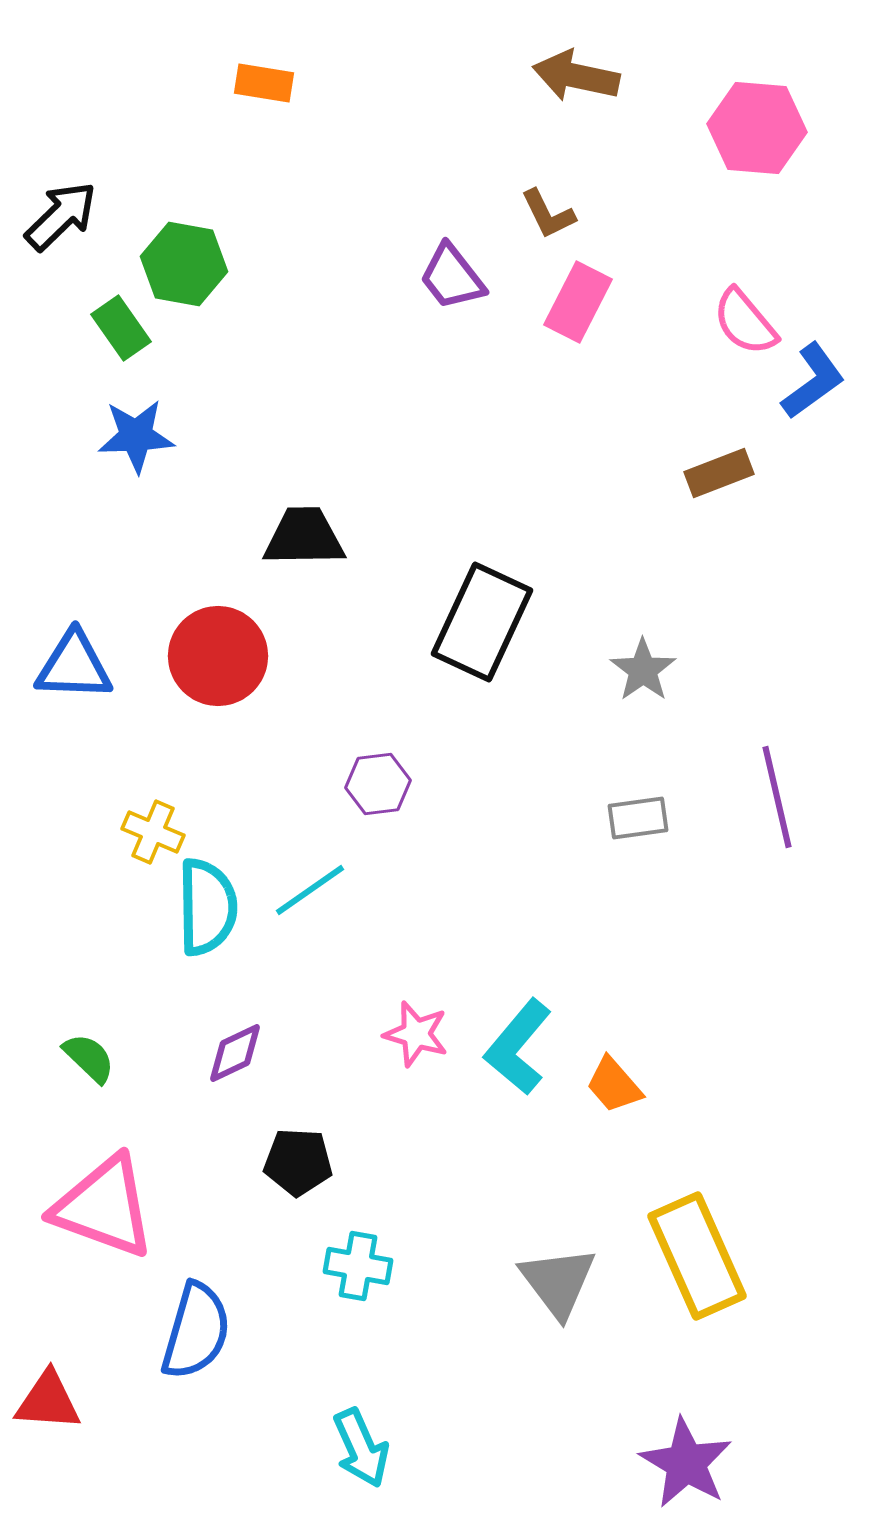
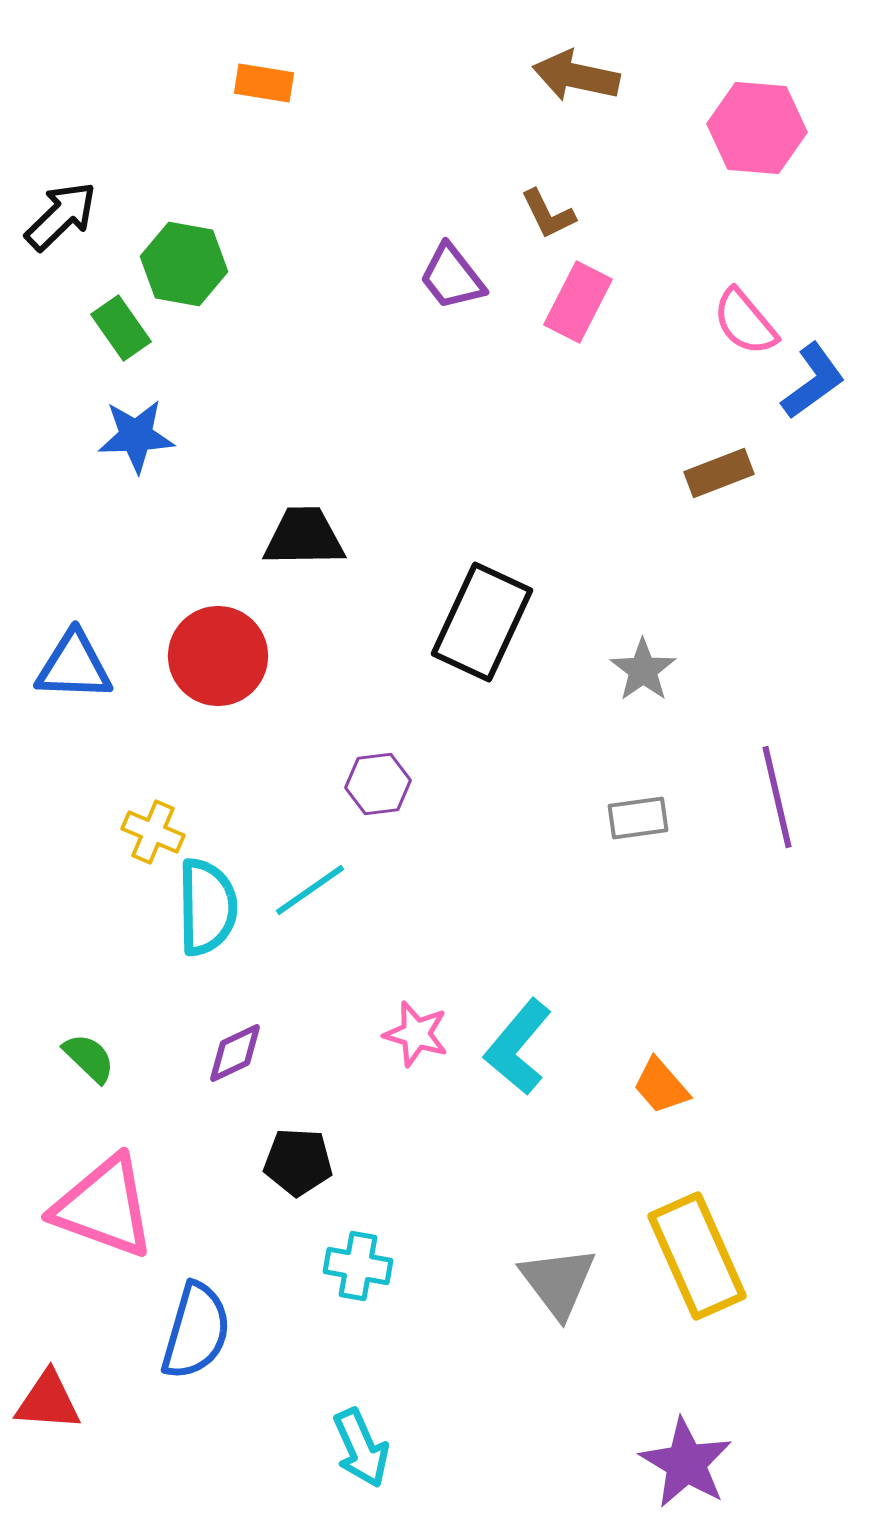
orange trapezoid: moved 47 px right, 1 px down
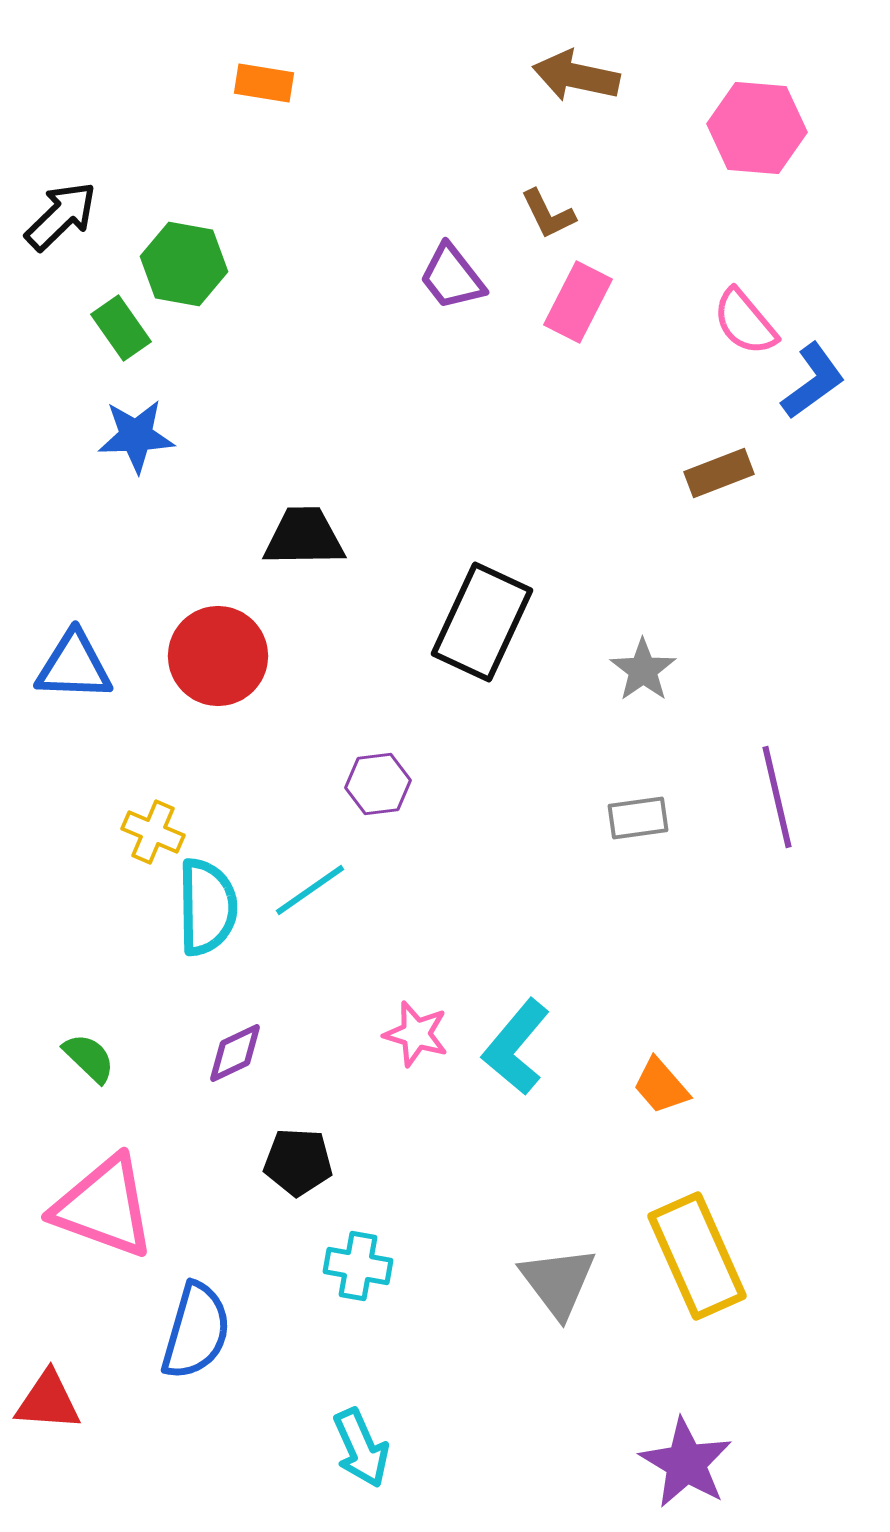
cyan L-shape: moved 2 px left
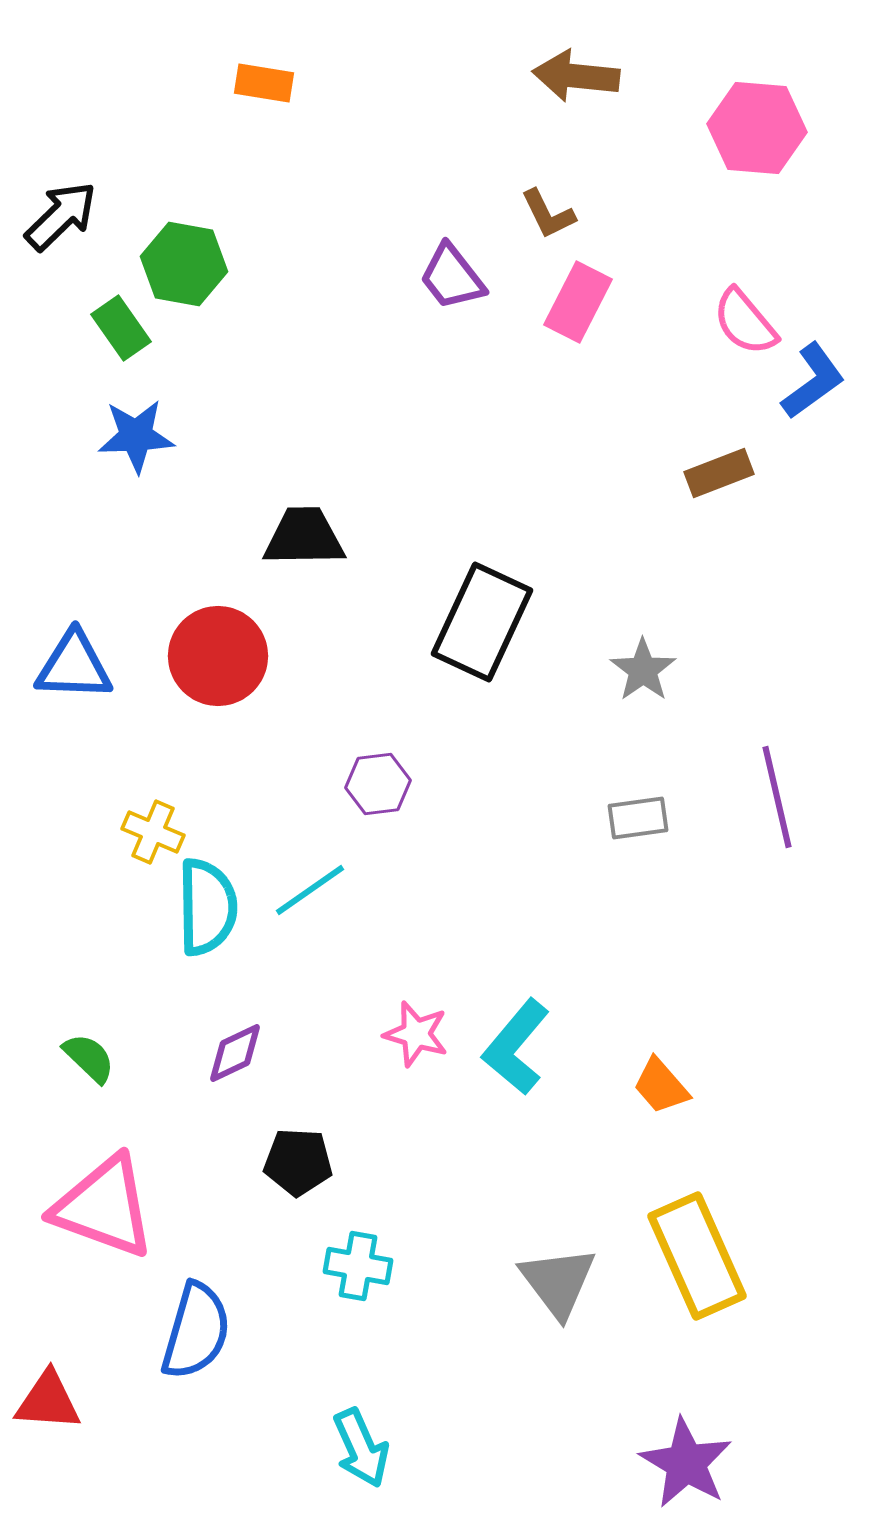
brown arrow: rotated 6 degrees counterclockwise
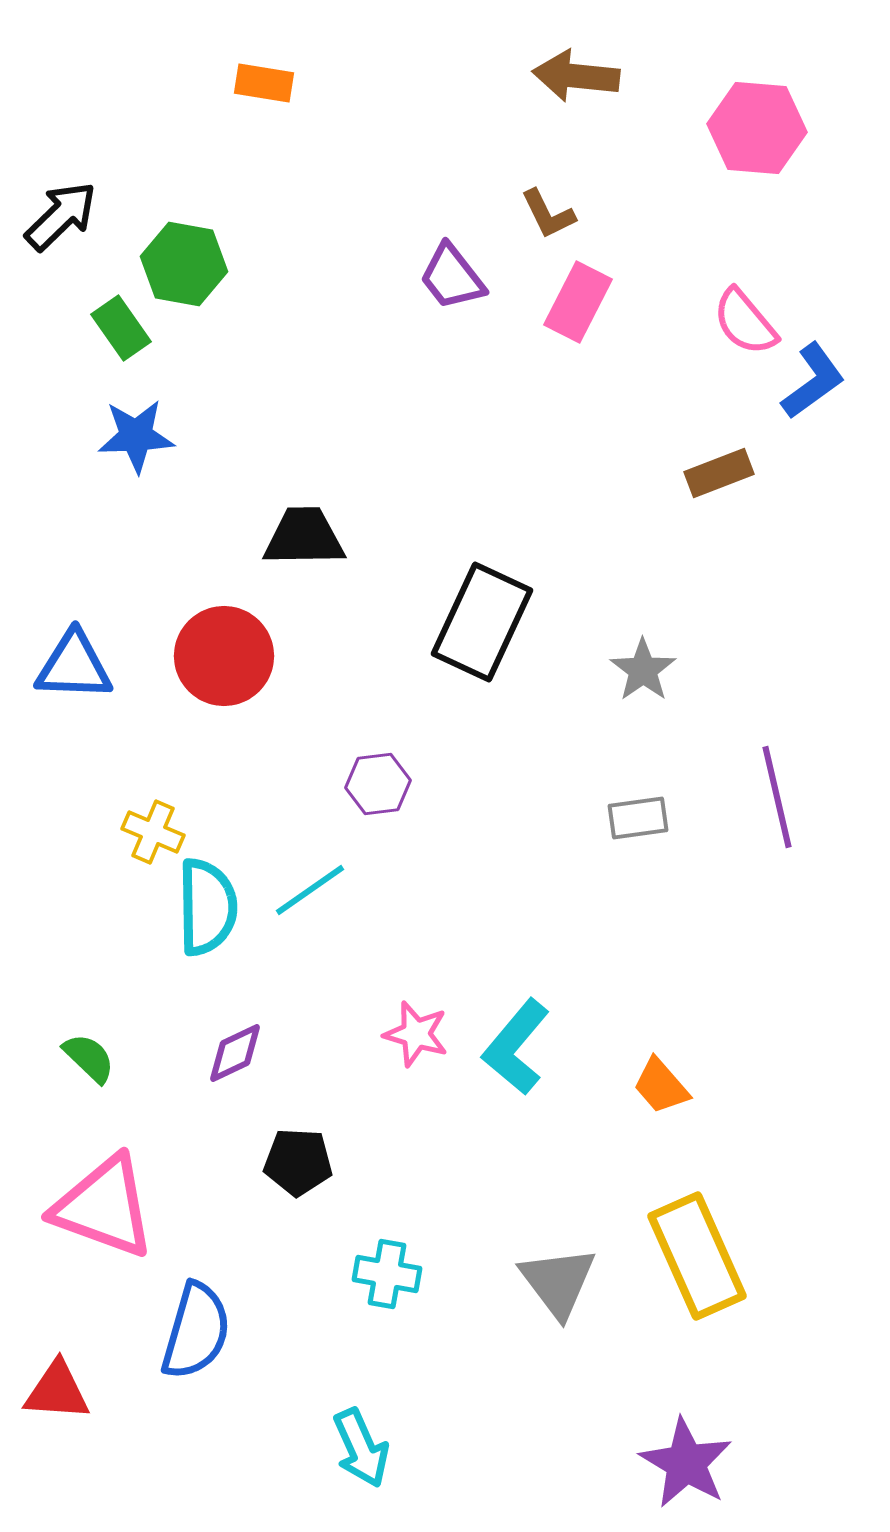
red circle: moved 6 px right
cyan cross: moved 29 px right, 8 px down
red triangle: moved 9 px right, 10 px up
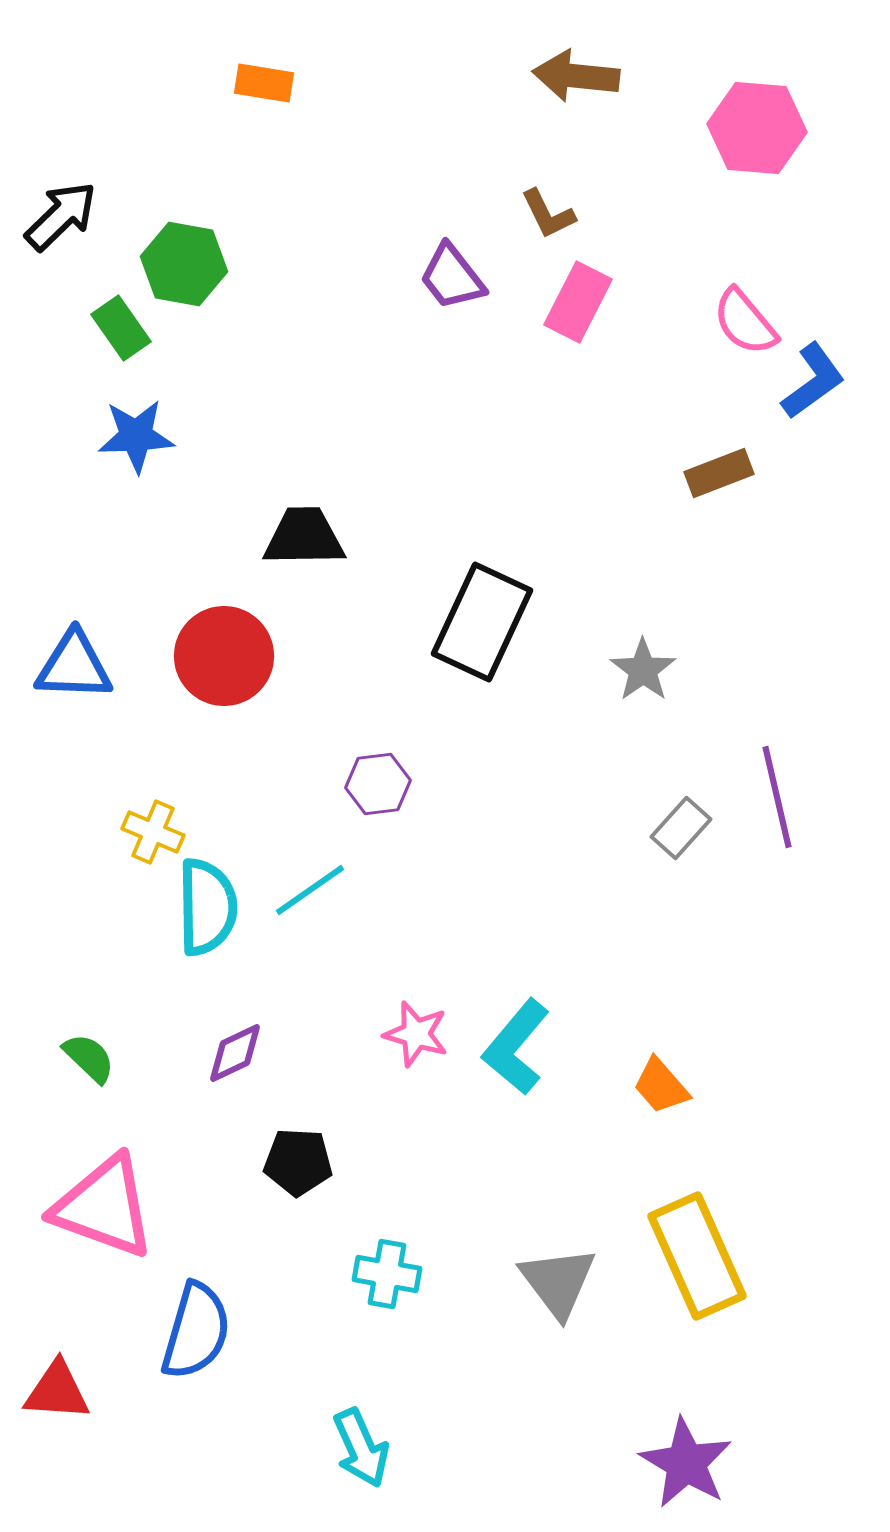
gray rectangle: moved 43 px right, 10 px down; rotated 40 degrees counterclockwise
